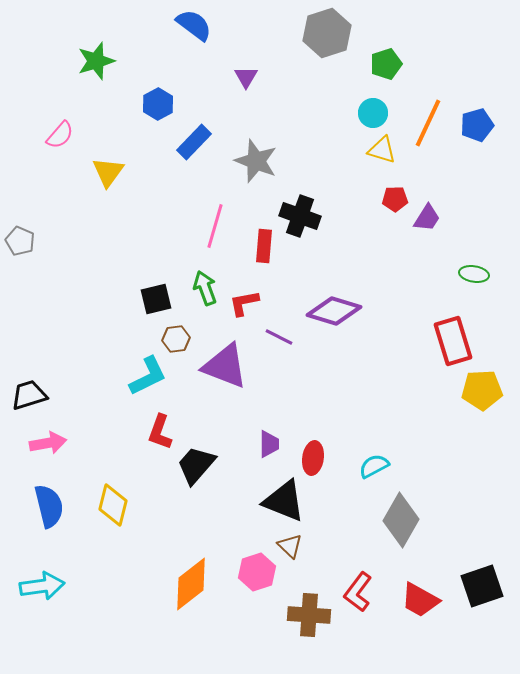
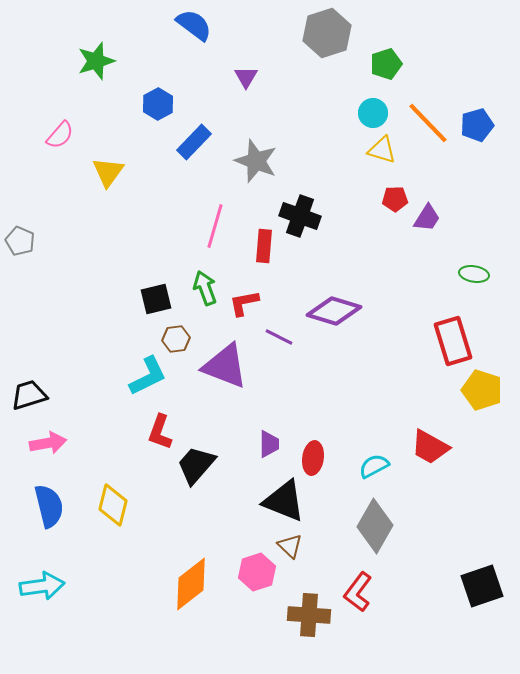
orange line at (428, 123): rotated 69 degrees counterclockwise
yellow pentagon at (482, 390): rotated 21 degrees clockwise
gray diamond at (401, 520): moved 26 px left, 6 px down
red trapezoid at (420, 600): moved 10 px right, 153 px up
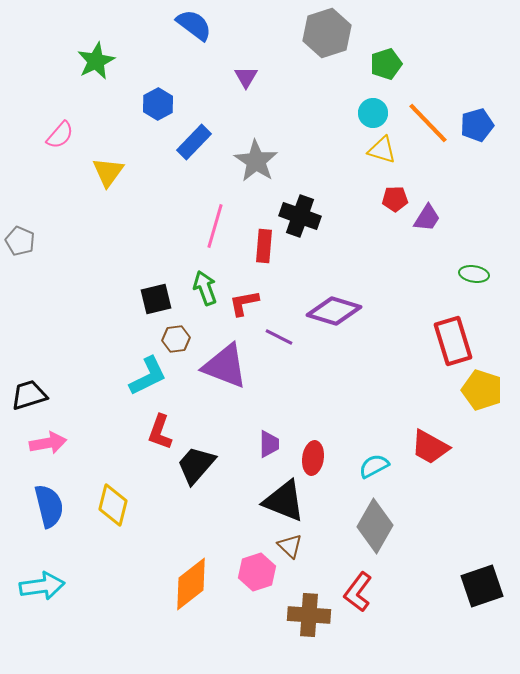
green star at (96, 61): rotated 9 degrees counterclockwise
gray star at (256, 161): rotated 12 degrees clockwise
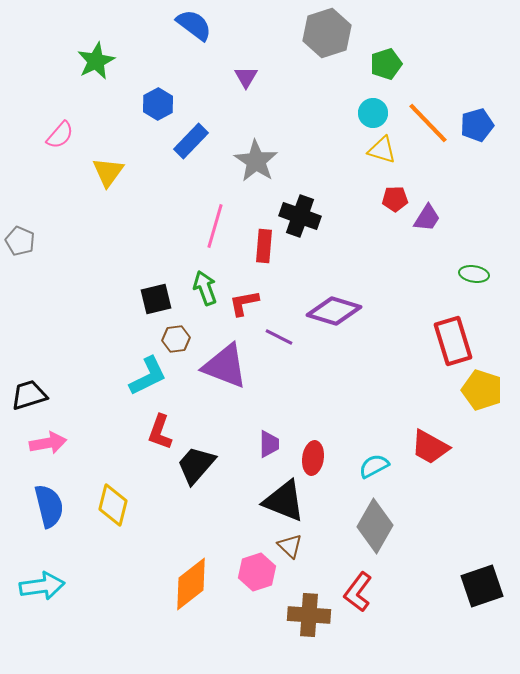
blue rectangle at (194, 142): moved 3 px left, 1 px up
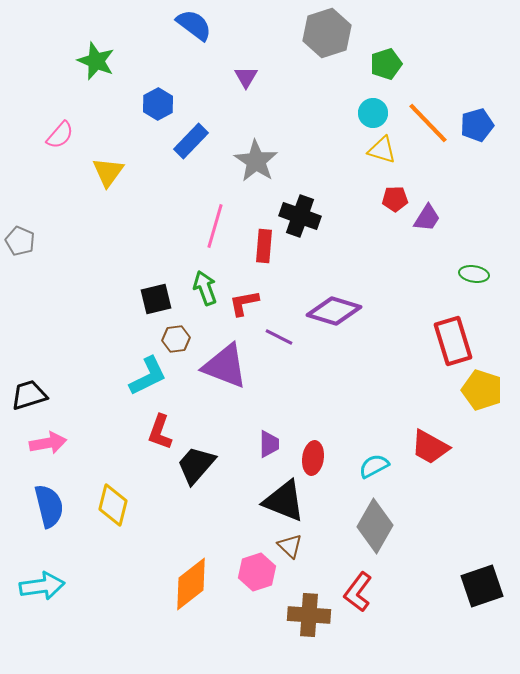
green star at (96, 61): rotated 24 degrees counterclockwise
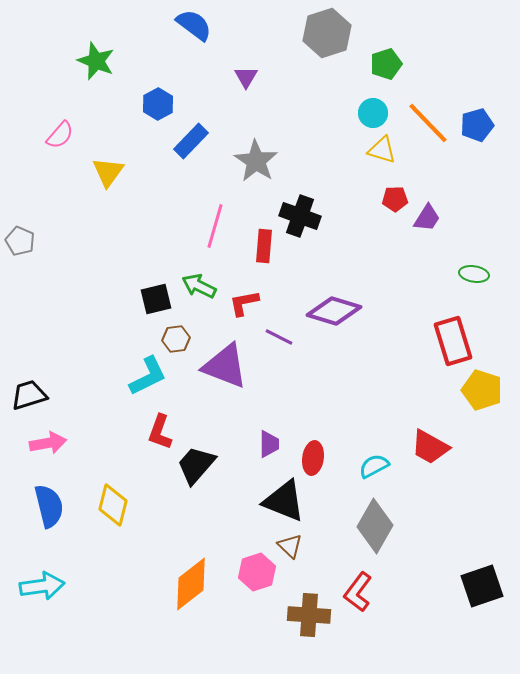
green arrow at (205, 288): moved 6 px left, 2 px up; rotated 44 degrees counterclockwise
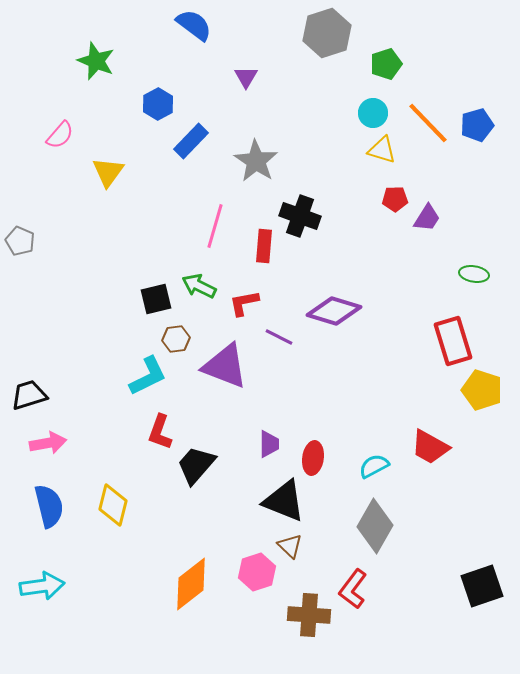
red L-shape at (358, 592): moved 5 px left, 3 px up
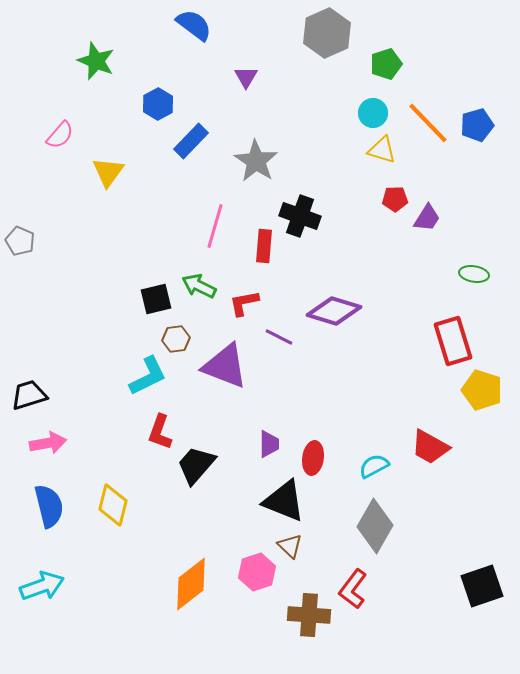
gray hexagon at (327, 33): rotated 6 degrees counterclockwise
cyan arrow at (42, 586): rotated 12 degrees counterclockwise
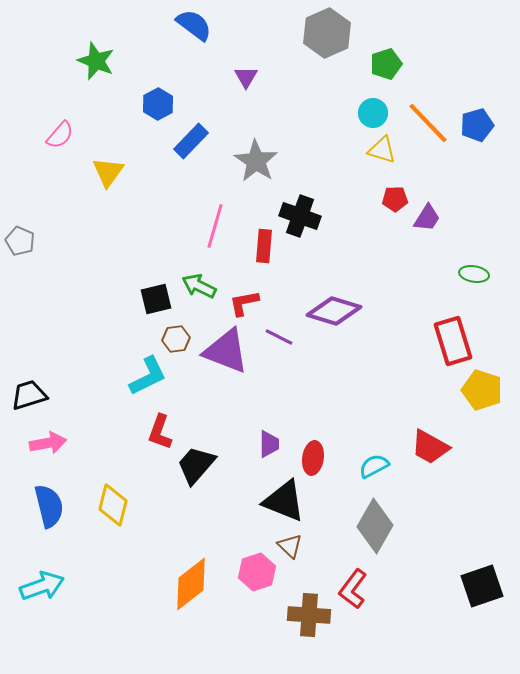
purple triangle at (225, 366): moved 1 px right, 15 px up
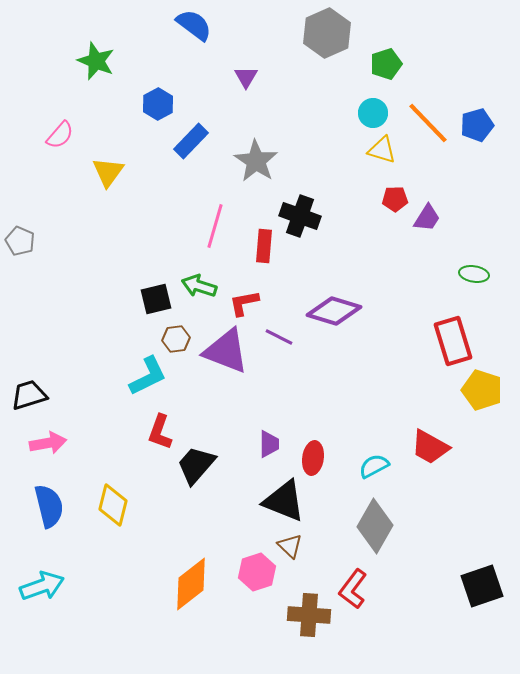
green arrow at (199, 286): rotated 8 degrees counterclockwise
